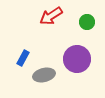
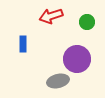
red arrow: rotated 15 degrees clockwise
blue rectangle: moved 14 px up; rotated 28 degrees counterclockwise
gray ellipse: moved 14 px right, 6 px down
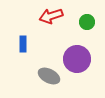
gray ellipse: moved 9 px left, 5 px up; rotated 40 degrees clockwise
